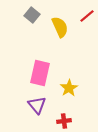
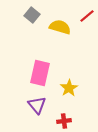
yellow semicircle: rotated 50 degrees counterclockwise
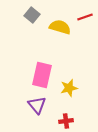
red line: moved 2 px left, 1 px down; rotated 21 degrees clockwise
pink rectangle: moved 2 px right, 2 px down
yellow star: rotated 18 degrees clockwise
red cross: moved 2 px right
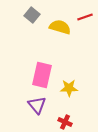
yellow star: rotated 12 degrees clockwise
red cross: moved 1 px left, 1 px down; rotated 32 degrees clockwise
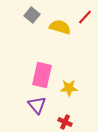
red line: rotated 28 degrees counterclockwise
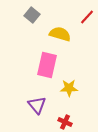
red line: moved 2 px right
yellow semicircle: moved 7 px down
pink rectangle: moved 5 px right, 10 px up
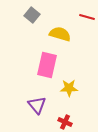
red line: rotated 63 degrees clockwise
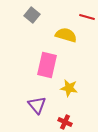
yellow semicircle: moved 6 px right, 1 px down
yellow star: rotated 12 degrees clockwise
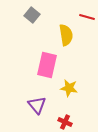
yellow semicircle: rotated 65 degrees clockwise
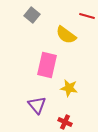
red line: moved 1 px up
yellow semicircle: rotated 135 degrees clockwise
